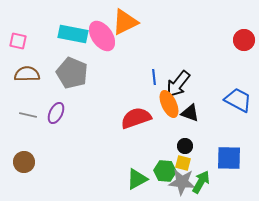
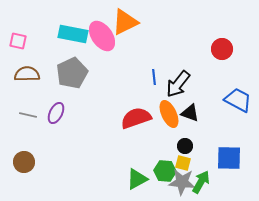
red circle: moved 22 px left, 9 px down
gray pentagon: rotated 24 degrees clockwise
orange ellipse: moved 10 px down
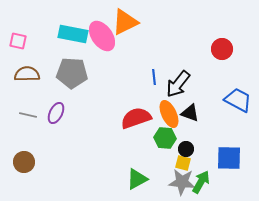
gray pentagon: rotated 28 degrees clockwise
black circle: moved 1 px right, 3 px down
green hexagon: moved 33 px up
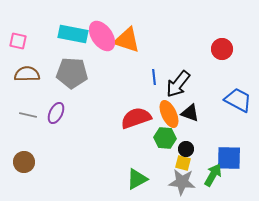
orange triangle: moved 2 px right, 18 px down; rotated 44 degrees clockwise
green arrow: moved 12 px right, 7 px up
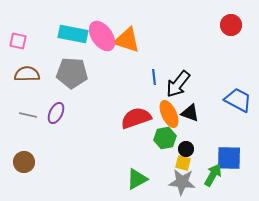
red circle: moved 9 px right, 24 px up
green hexagon: rotated 15 degrees counterclockwise
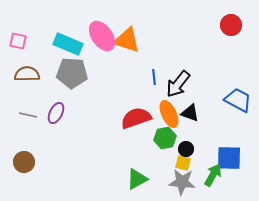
cyan rectangle: moved 5 px left, 10 px down; rotated 12 degrees clockwise
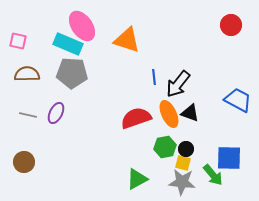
pink ellipse: moved 20 px left, 10 px up
green hexagon: moved 9 px down
green arrow: rotated 110 degrees clockwise
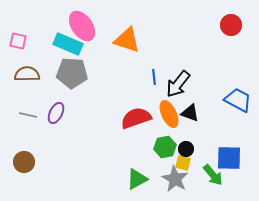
gray star: moved 7 px left, 3 px up; rotated 24 degrees clockwise
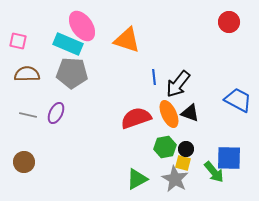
red circle: moved 2 px left, 3 px up
green arrow: moved 1 px right, 3 px up
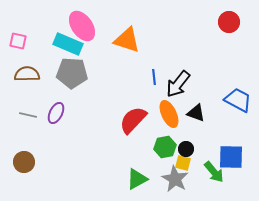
black triangle: moved 6 px right
red semicircle: moved 3 px left, 2 px down; rotated 28 degrees counterclockwise
blue square: moved 2 px right, 1 px up
